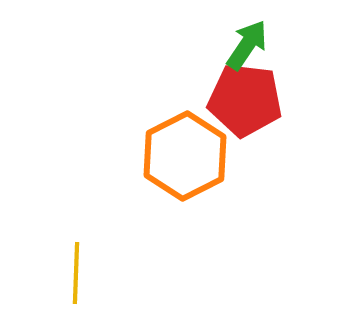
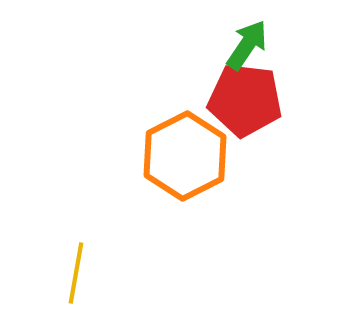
yellow line: rotated 8 degrees clockwise
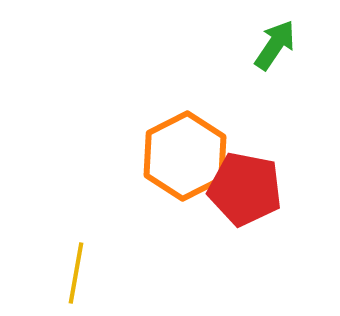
green arrow: moved 28 px right
red pentagon: moved 89 px down; rotated 4 degrees clockwise
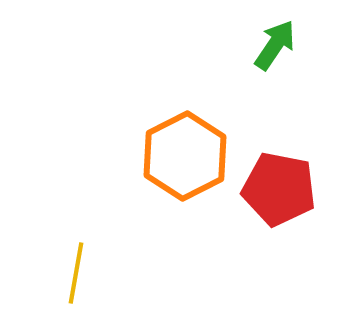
red pentagon: moved 34 px right
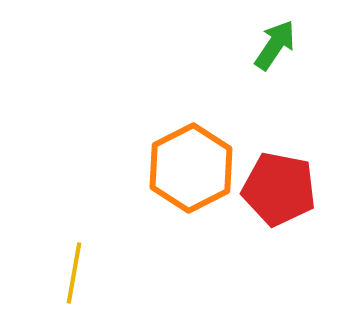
orange hexagon: moved 6 px right, 12 px down
yellow line: moved 2 px left
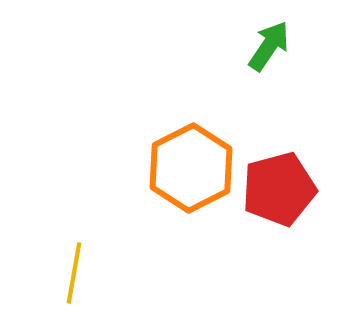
green arrow: moved 6 px left, 1 px down
red pentagon: rotated 26 degrees counterclockwise
